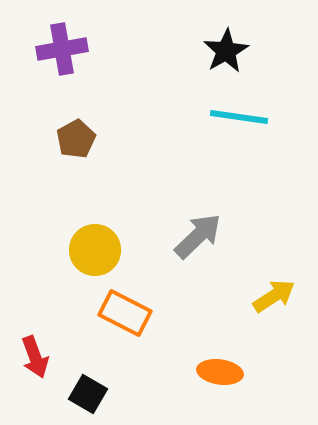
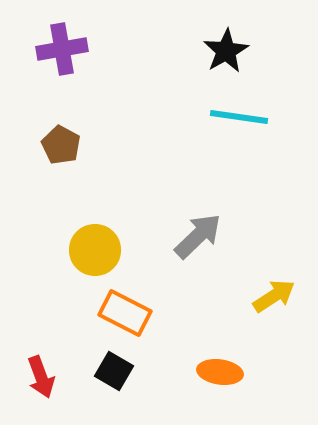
brown pentagon: moved 15 px left, 6 px down; rotated 15 degrees counterclockwise
red arrow: moved 6 px right, 20 px down
black square: moved 26 px right, 23 px up
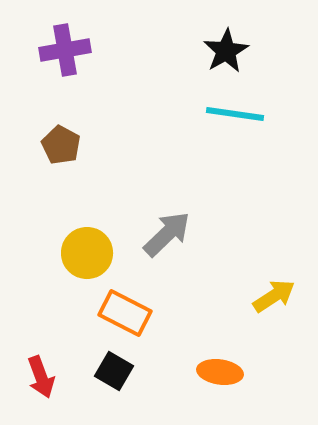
purple cross: moved 3 px right, 1 px down
cyan line: moved 4 px left, 3 px up
gray arrow: moved 31 px left, 2 px up
yellow circle: moved 8 px left, 3 px down
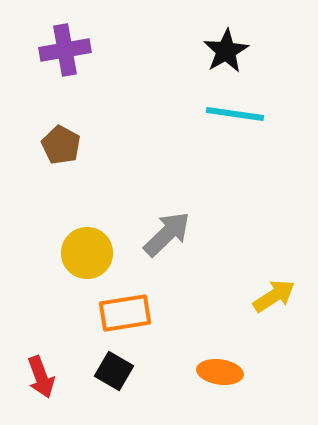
orange rectangle: rotated 36 degrees counterclockwise
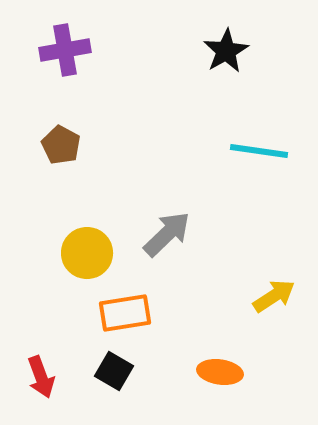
cyan line: moved 24 px right, 37 px down
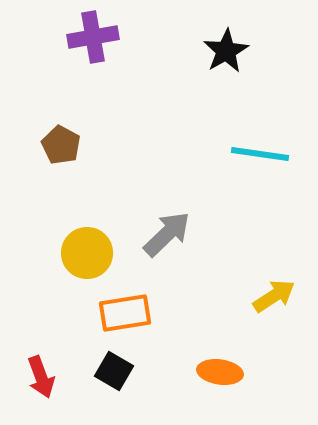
purple cross: moved 28 px right, 13 px up
cyan line: moved 1 px right, 3 px down
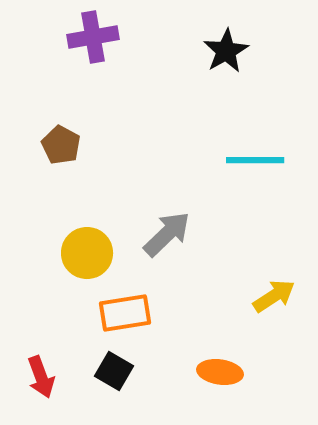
cyan line: moved 5 px left, 6 px down; rotated 8 degrees counterclockwise
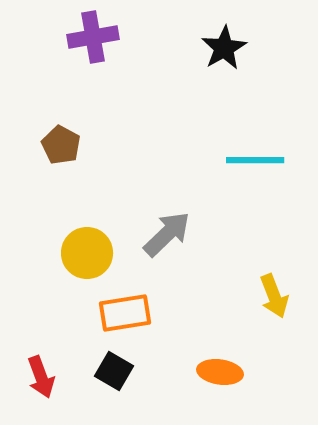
black star: moved 2 px left, 3 px up
yellow arrow: rotated 102 degrees clockwise
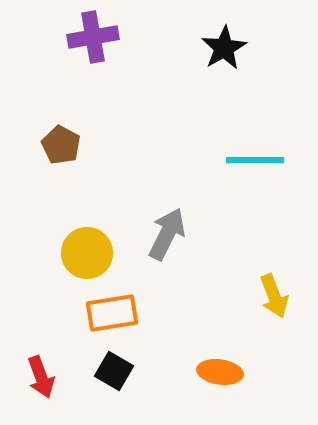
gray arrow: rotated 20 degrees counterclockwise
orange rectangle: moved 13 px left
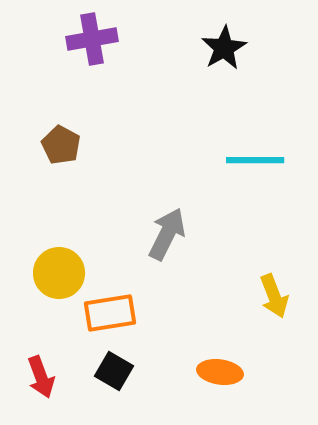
purple cross: moved 1 px left, 2 px down
yellow circle: moved 28 px left, 20 px down
orange rectangle: moved 2 px left
